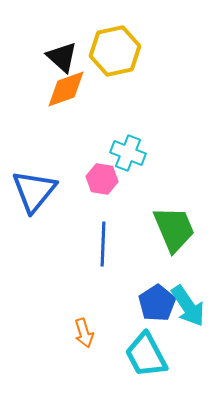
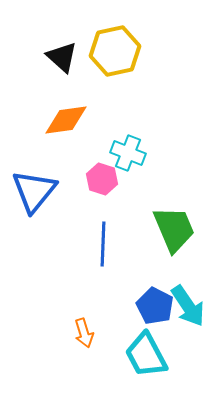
orange diamond: moved 31 px down; rotated 12 degrees clockwise
pink hexagon: rotated 8 degrees clockwise
blue pentagon: moved 2 px left, 3 px down; rotated 12 degrees counterclockwise
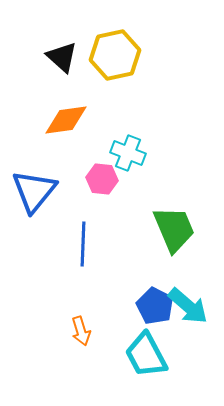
yellow hexagon: moved 4 px down
pink hexagon: rotated 12 degrees counterclockwise
blue line: moved 20 px left
cyan arrow: rotated 15 degrees counterclockwise
orange arrow: moved 3 px left, 2 px up
